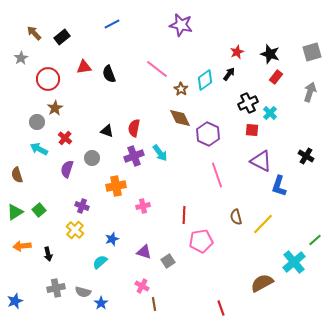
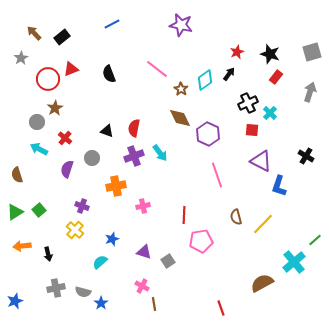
red triangle at (84, 67): moved 13 px left, 2 px down; rotated 14 degrees counterclockwise
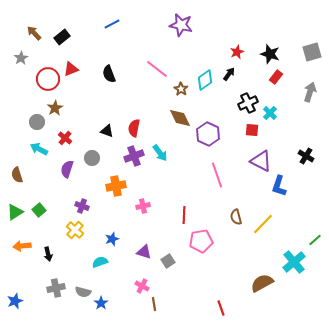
cyan semicircle at (100, 262): rotated 21 degrees clockwise
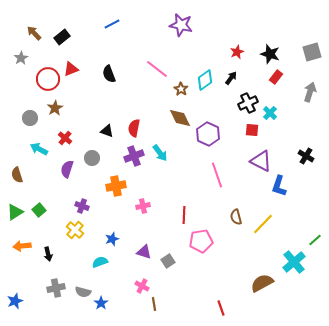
black arrow at (229, 74): moved 2 px right, 4 px down
gray circle at (37, 122): moved 7 px left, 4 px up
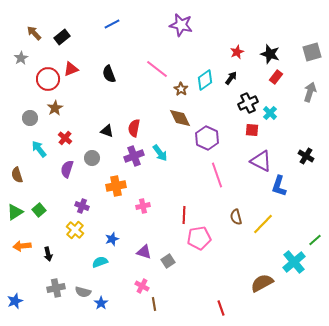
purple hexagon at (208, 134): moved 1 px left, 4 px down
cyan arrow at (39, 149): rotated 24 degrees clockwise
pink pentagon at (201, 241): moved 2 px left, 3 px up
